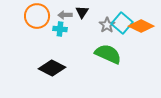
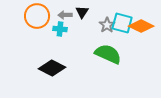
cyan square: rotated 25 degrees counterclockwise
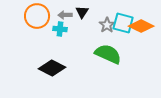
cyan square: moved 1 px right
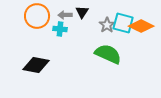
black diamond: moved 16 px left, 3 px up; rotated 16 degrees counterclockwise
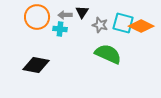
orange circle: moved 1 px down
gray star: moved 7 px left; rotated 21 degrees counterclockwise
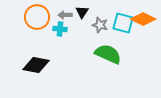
orange diamond: moved 2 px right, 7 px up
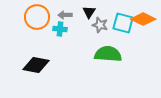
black triangle: moved 7 px right
green semicircle: rotated 20 degrees counterclockwise
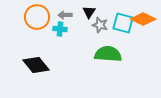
black diamond: rotated 40 degrees clockwise
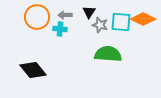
cyan square: moved 2 px left, 1 px up; rotated 10 degrees counterclockwise
black diamond: moved 3 px left, 5 px down
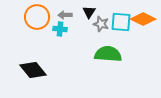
gray star: moved 1 px right, 1 px up
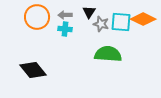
cyan cross: moved 5 px right
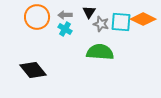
cyan cross: rotated 24 degrees clockwise
green semicircle: moved 8 px left, 2 px up
